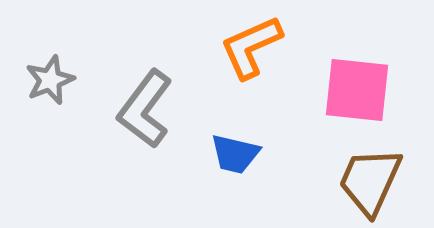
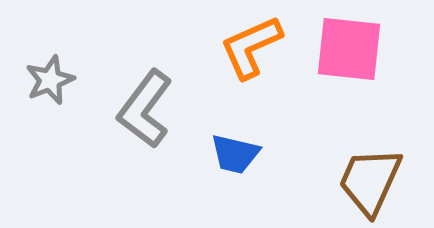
pink square: moved 8 px left, 41 px up
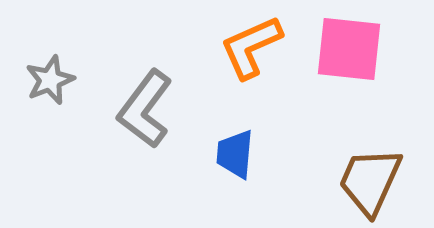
blue trapezoid: rotated 82 degrees clockwise
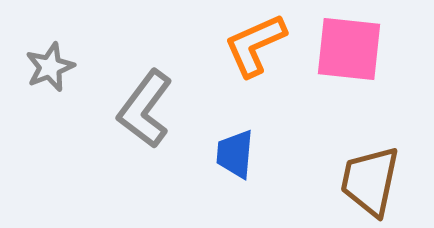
orange L-shape: moved 4 px right, 2 px up
gray star: moved 13 px up
brown trapezoid: rotated 12 degrees counterclockwise
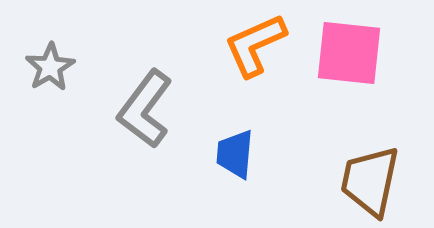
pink square: moved 4 px down
gray star: rotated 9 degrees counterclockwise
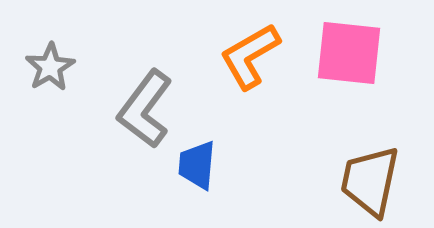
orange L-shape: moved 5 px left, 11 px down; rotated 6 degrees counterclockwise
blue trapezoid: moved 38 px left, 11 px down
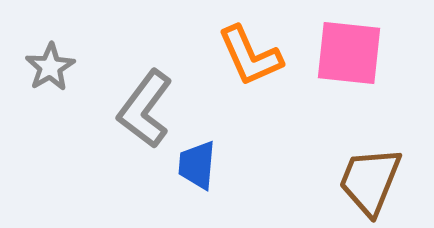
orange L-shape: rotated 84 degrees counterclockwise
brown trapezoid: rotated 10 degrees clockwise
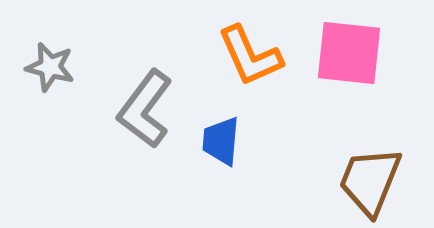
gray star: rotated 27 degrees counterclockwise
blue trapezoid: moved 24 px right, 24 px up
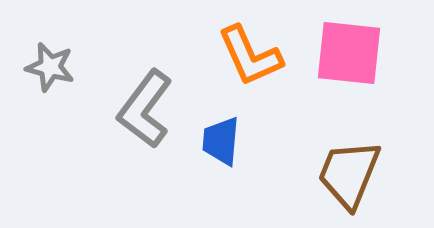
brown trapezoid: moved 21 px left, 7 px up
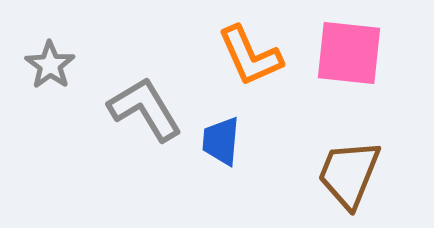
gray star: moved 2 px up; rotated 21 degrees clockwise
gray L-shape: rotated 112 degrees clockwise
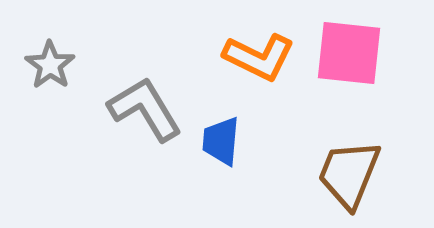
orange L-shape: moved 9 px right, 1 px down; rotated 40 degrees counterclockwise
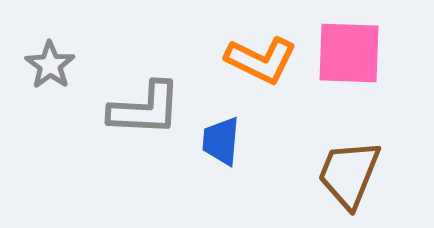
pink square: rotated 4 degrees counterclockwise
orange L-shape: moved 2 px right, 3 px down
gray L-shape: rotated 124 degrees clockwise
